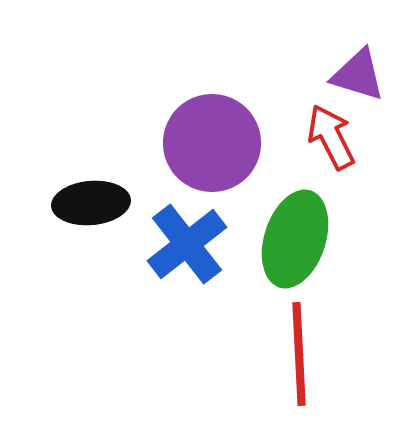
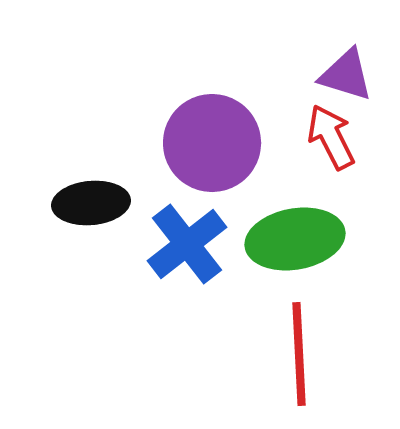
purple triangle: moved 12 px left
green ellipse: rotated 62 degrees clockwise
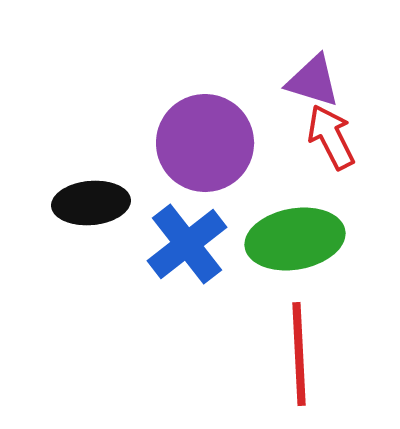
purple triangle: moved 33 px left, 6 px down
purple circle: moved 7 px left
